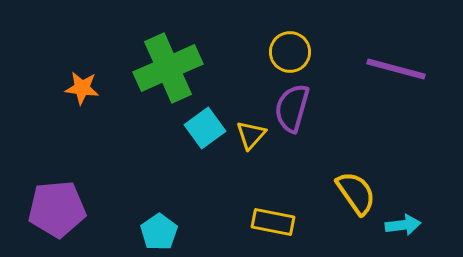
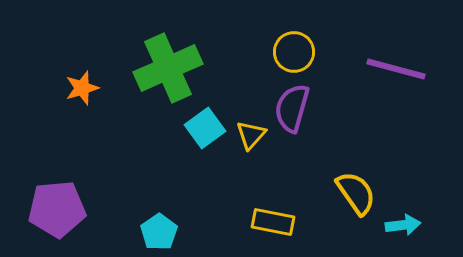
yellow circle: moved 4 px right
orange star: rotated 24 degrees counterclockwise
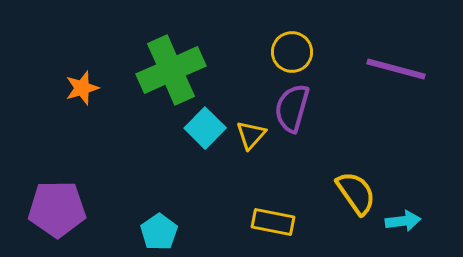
yellow circle: moved 2 px left
green cross: moved 3 px right, 2 px down
cyan square: rotated 9 degrees counterclockwise
purple pentagon: rotated 4 degrees clockwise
cyan arrow: moved 4 px up
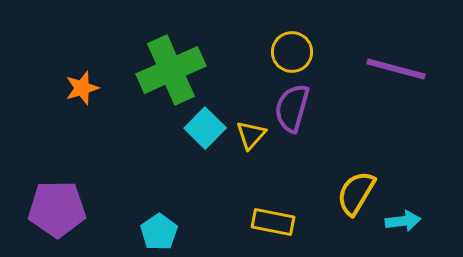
yellow semicircle: rotated 114 degrees counterclockwise
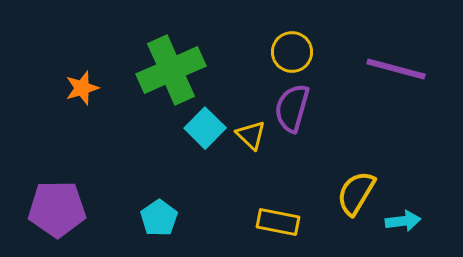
yellow triangle: rotated 28 degrees counterclockwise
yellow rectangle: moved 5 px right
cyan pentagon: moved 14 px up
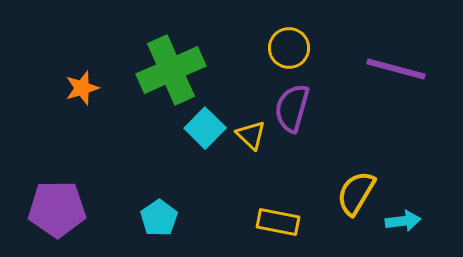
yellow circle: moved 3 px left, 4 px up
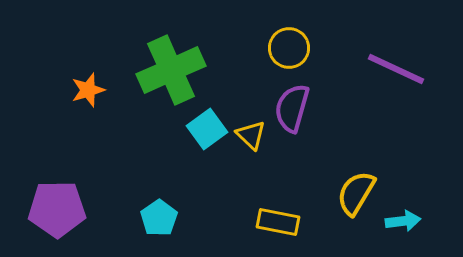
purple line: rotated 10 degrees clockwise
orange star: moved 6 px right, 2 px down
cyan square: moved 2 px right, 1 px down; rotated 9 degrees clockwise
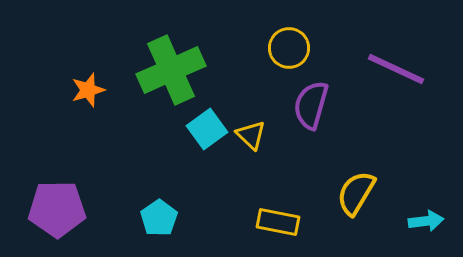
purple semicircle: moved 19 px right, 3 px up
cyan arrow: moved 23 px right
